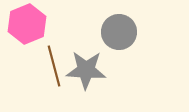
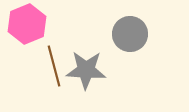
gray circle: moved 11 px right, 2 px down
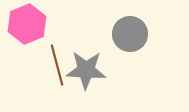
brown line: moved 3 px right, 1 px up
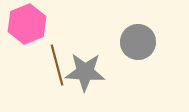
gray circle: moved 8 px right, 8 px down
gray star: moved 1 px left, 2 px down
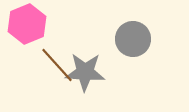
gray circle: moved 5 px left, 3 px up
brown line: rotated 27 degrees counterclockwise
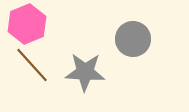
brown line: moved 25 px left
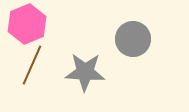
brown line: rotated 66 degrees clockwise
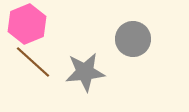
brown line: moved 1 px right, 3 px up; rotated 72 degrees counterclockwise
gray star: rotated 9 degrees counterclockwise
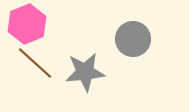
brown line: moved 2 px right, 1 px down
